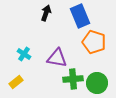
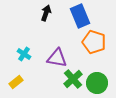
green cross: rotated 36 degrees counterclockwise
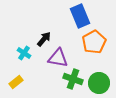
black arrow: moved 2 px left, 26 px down; rotated 21 degrees clockwise
orange pentagon: rotated 25 degrees clockwise
cyan cross: moved 1 px up
purple triangle: moved 1 px right
green cross: rotated 30 degrees counterclockwise
green circle: moved 2 px right
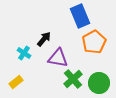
green cross: rotated 30 degrees clockwise
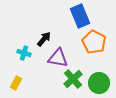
orange pentagon: rotated 15 degrees counterclockwise
cyan cross: rotated 16 degrees counterclockwise
yellow rectangle: moved 1 px down; rotated 24 degrees counterclockwise
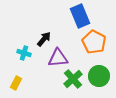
purple triangle: rotated 15 degrees counterclockwise
green circle: moved 7 px up
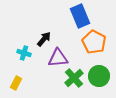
green cross: moved 1 px right, 1 px up
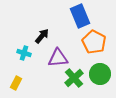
black arrow: moved 2 px left, 3 px up
green circle: moved 1 px right, 2 px up
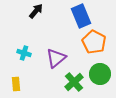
blue rectangle: moved 1 px right
black arrow: moved 6 px left, 25 px up
purple triangle: moved 2 px left; rotated 35 degrees counterclockwise
green cross: moved 4 px down
yellow rectangle: moved 1 px down; rotated 32 degrees counterclockwise
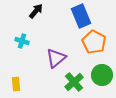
cyan cross: moved 2 px left, 12 px up
green circle: moved 2 px right, 1 px down
